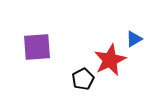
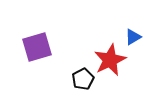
blue triangle: moved 1 px left, 2 px up
purple square: rotated 12 degrees counterclockwise
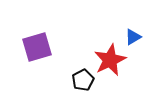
black pentagon: moved 1 px down
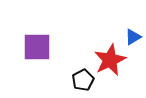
purple square: rotated 16 degrees clockwise
